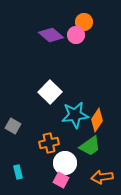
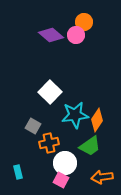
gray square: moved 20 px right
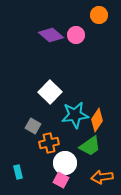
orange circle: moved 15 px right, 7 px up
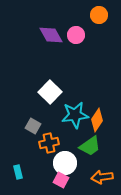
purple diamond: rotated 20 degrees clockwise
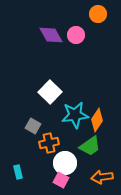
orange circle: moved 1 px left, 1 px up
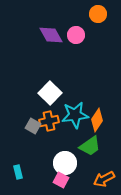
white square: moved 1 px down
orange cross: moved 22 px up
orange arrow: moved 2 px right, 2 px down; rotated 20 degrees counterclockwise
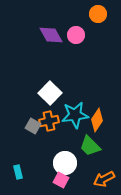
green trapezoid: rotated 80 degrees clockwise
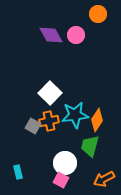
green trapezoid: rotated 60 degrees clockwise
